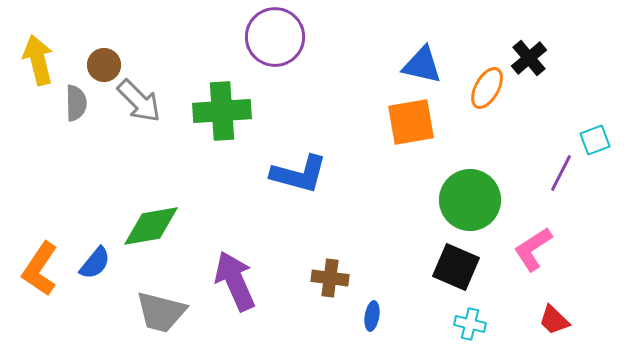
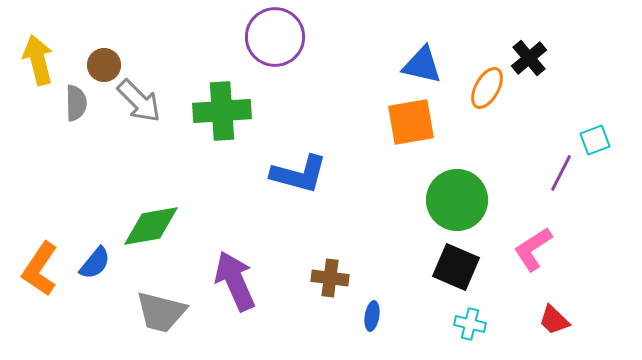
green circle: moved 13 px left
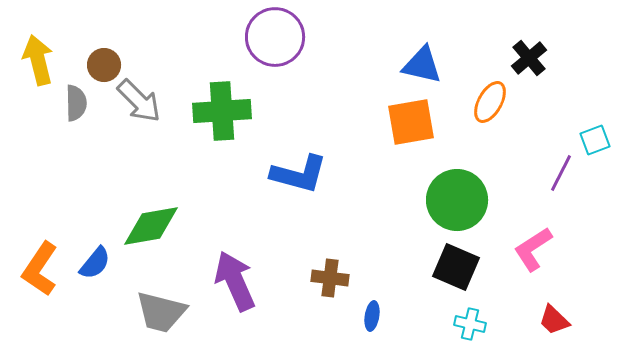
orange ellipse: moved 3 px right, 14 px down
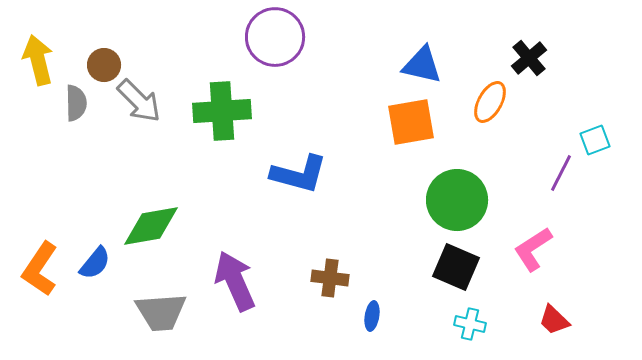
gray trapezoid: rotated 18 degrees counterclockwise
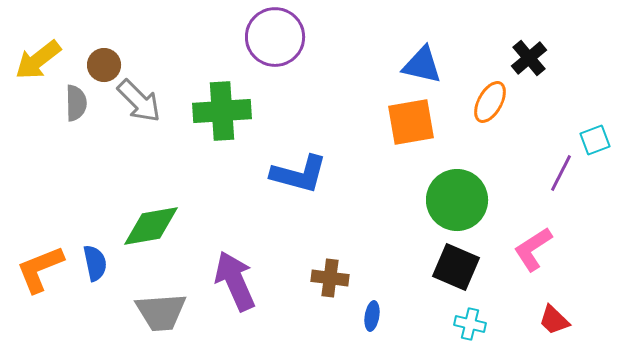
yellow arrow: rotated 114 degrees counterclockwise
blue semicircle: rotated 51 degrees counterclockwise
orange L-shape: rotated 34 degrees clockwise
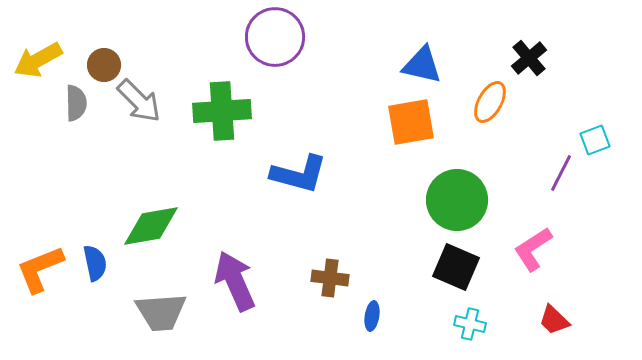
yellow arrow: rotated 9 degrees clockwise
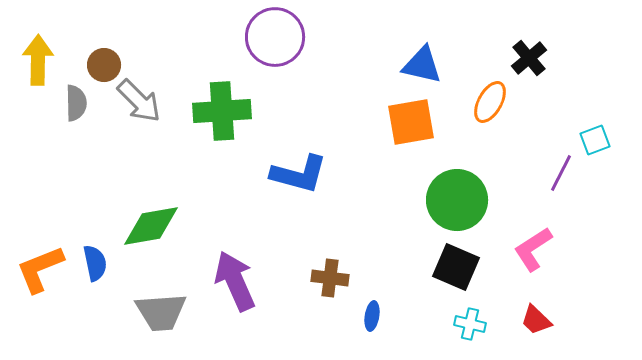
yellow arrow: rotated 120 degrees clockwise
red trapezoid: moved 18 px left
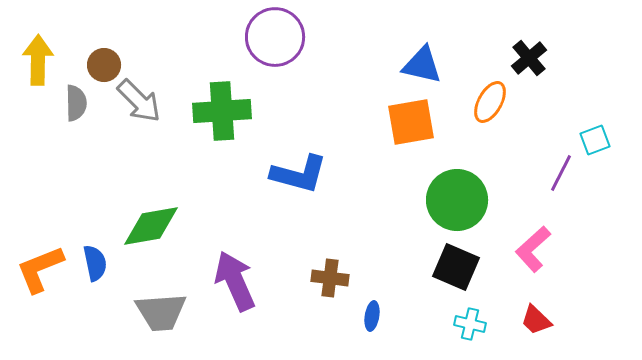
pink L-shape: rotated 9 degrees counterclockwise
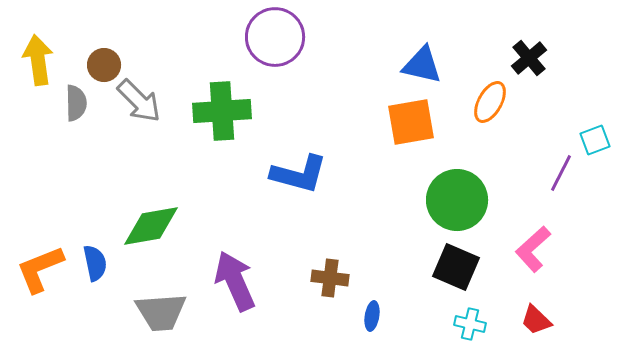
yellow arrow: rotated 9 degrees counterclockwise
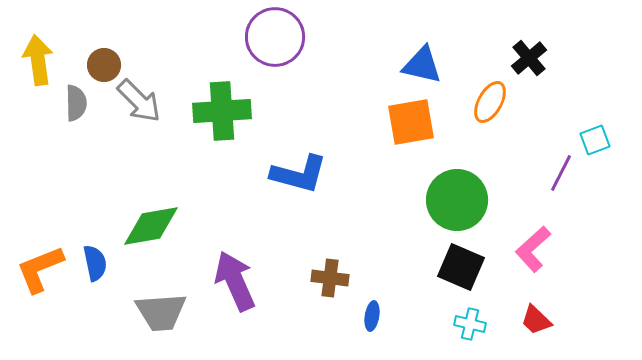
black square: moved 5 px right
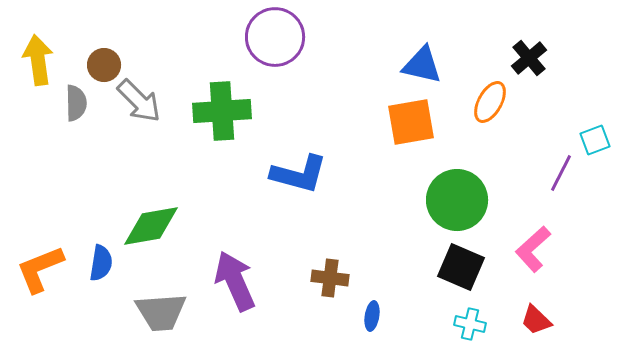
blue semicircle: moved 6 px right; rotated 21 degrees clockwise
